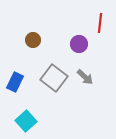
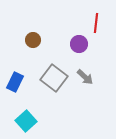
red line: moved 4 px left
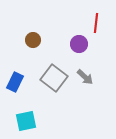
cyan square: rotated 30 degrees clockwise
